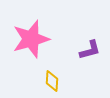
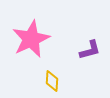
pink star: rotated 9 degrees counterclockwise
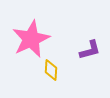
yellow diamond: moved 1 px left, 11 px up
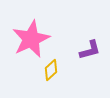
yellow diamond: rotated 45 degrees clockwise
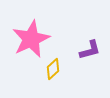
yellow diamond: moved 2 px right, 1 px up
